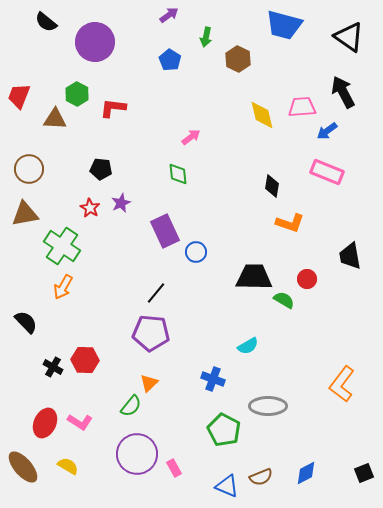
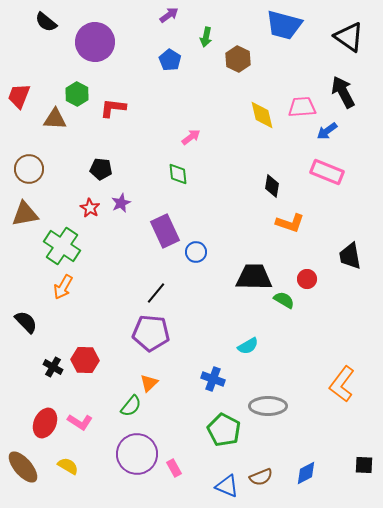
black square at (364, 473): moved 8 px up; rotated 24 degrees clockwise
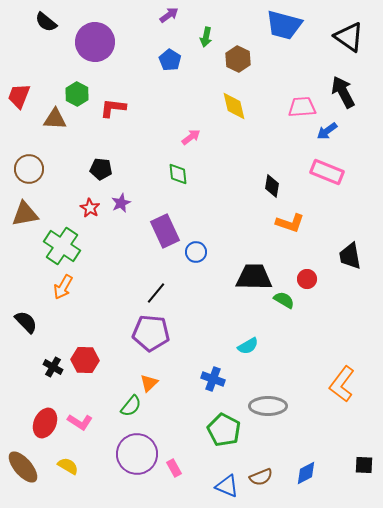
yellow diamond at (262, 115): moved 28 px left, 9 px up
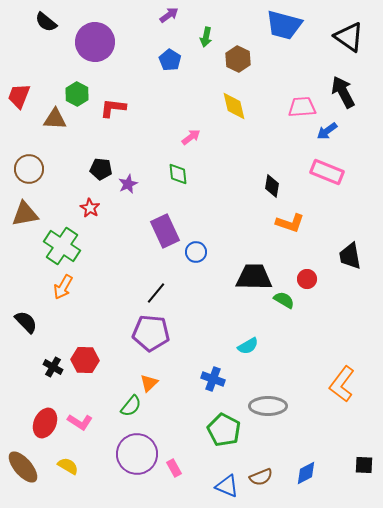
purple star at (121, 203): moved 7 px right, 19 px up
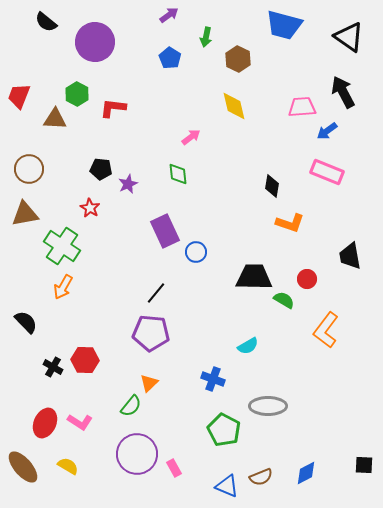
blue pentagon at (170, 60): moved 2 px up
orange L-shape at (342, 384): moved 16 px left, 54 px up
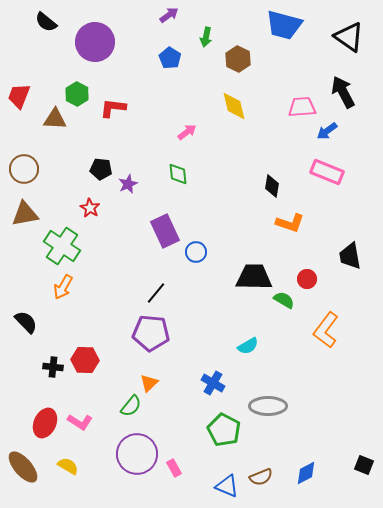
pink arrow at (191, 137): moved 4 px left, 5 px up
brown circle at (29, 169): moved 5 px left
black cross at (53, 367): rotated 24 degrees counterclockwise
blue cross at (213, 379): moved 4 px down; rotated 10 degrees clockwise
black square at (364, 465): rotated 18 degrees clockwise
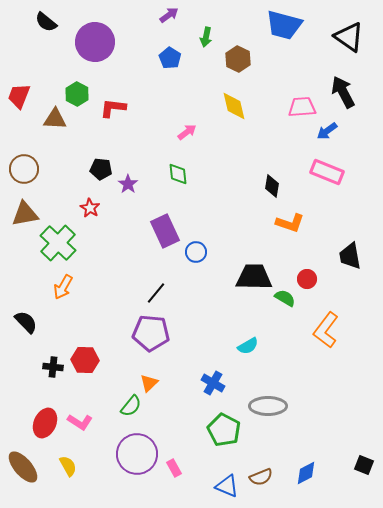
purple star at (128, 184): rotated 12 degrees counterclockwise
green cross at (62, 246): moved 4 px left, 3 px up; rotated 9 degrees clockwise
green semicircle at (284, 300): moved 1 px right, 2 px up
yellow semicircle at (68, 466): rotated 30 degrees clockwise
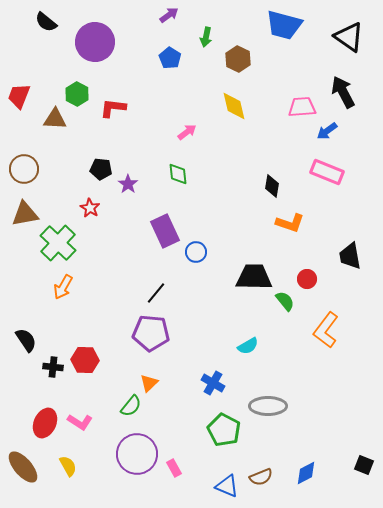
green semicircle at (285, 298): moved 3 px down; rotated 20 degrees clockwise
black semicircle at (26, 322): moved 18 px down; rotated 10 degrees clockwise
